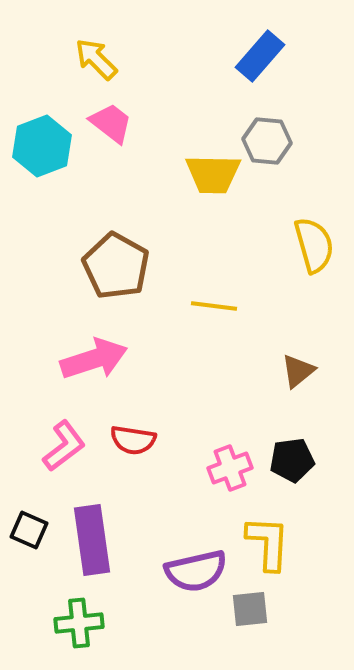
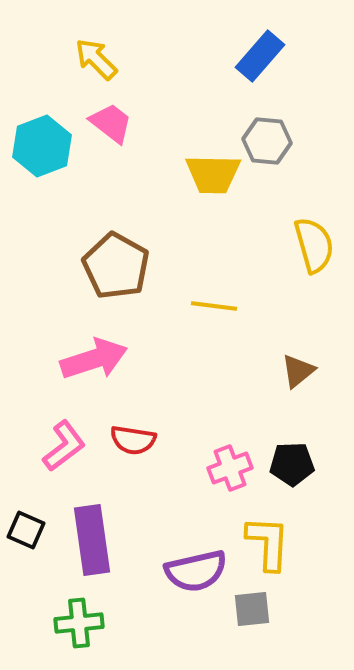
black pentagon: moved 4 px down; rotated 6 degrees clockwise
black square: moved 3 px left
gray square: moved 2 px right
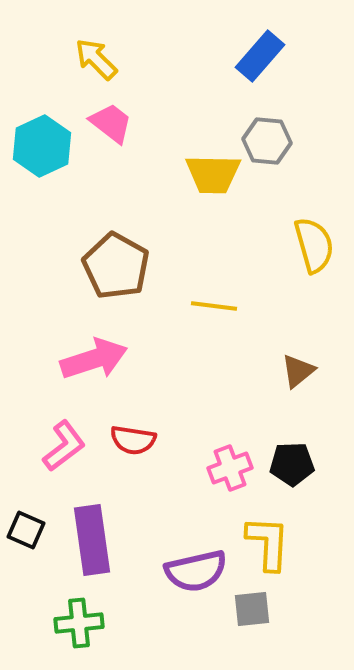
cyan hexagon: rotated 4 degrees counterclockwise
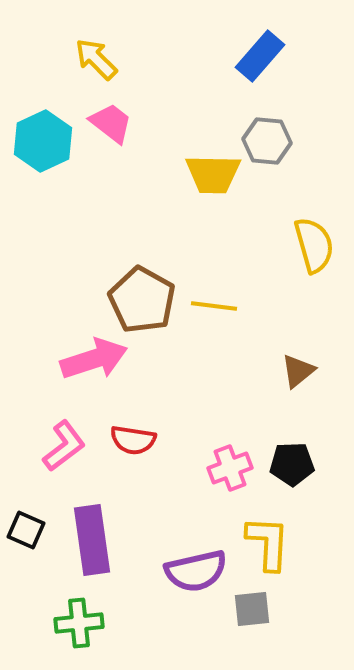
cyan hexagon: moved 1 px right, 5 px up
brown pentagon: moved 26 px right, 34 px down
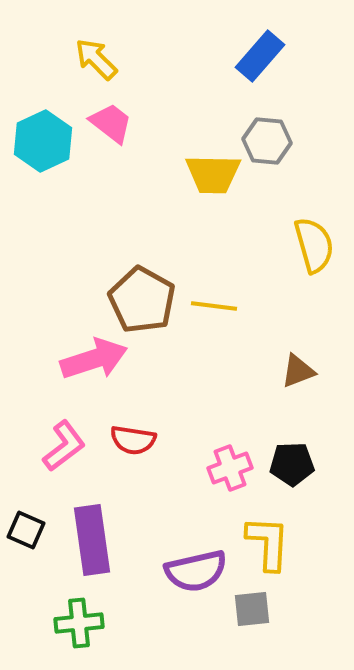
brown triangle: rotated 18 degrees clockwise
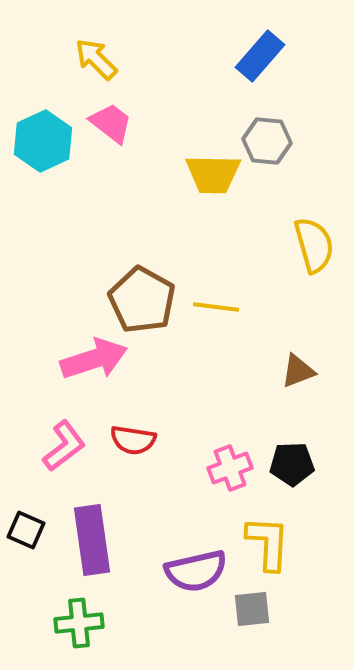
yellow line: moved 2 px right, 1 px down
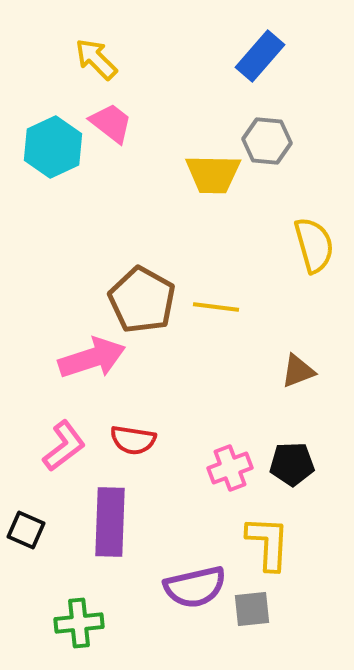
cyan hexagon: moved 10 px right, 6 px down
pink arrow: moved 2 px left, 1 px up
purple rectangle: moved 18 px right, 18 px up; rotated 10 degrees clockwise
purple semicircle: moved 1 px left, 16 px down
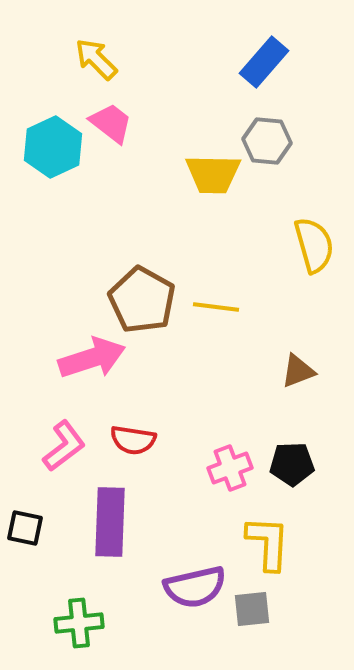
blue rectangle: moved 4 px right, 6 px down
black square: moved 1 px left, 2 px up; rotated 12 degrees counterclockwise
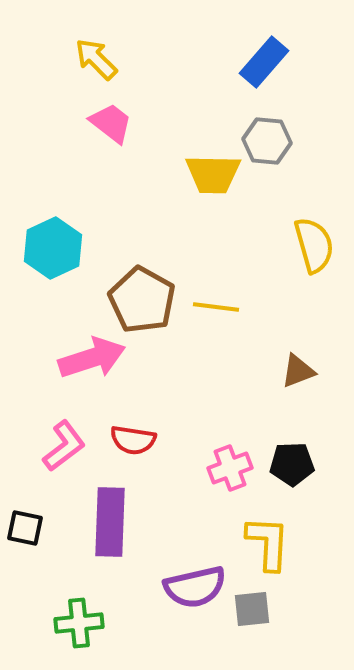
cyan hexagon: moved 101 px down
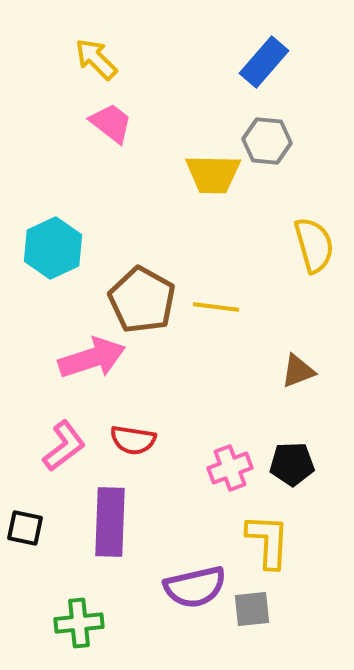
yellow L-shape: moved 2 px up
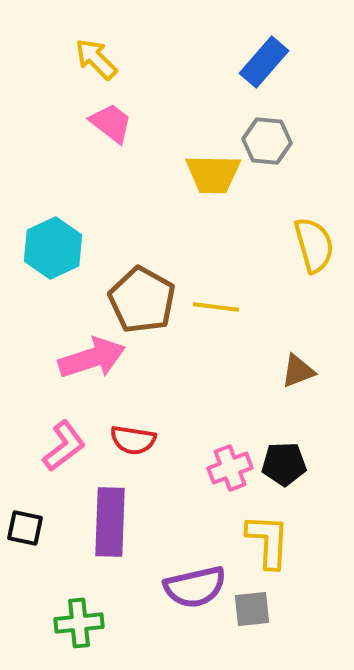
black pentagon: moved 8 px left
